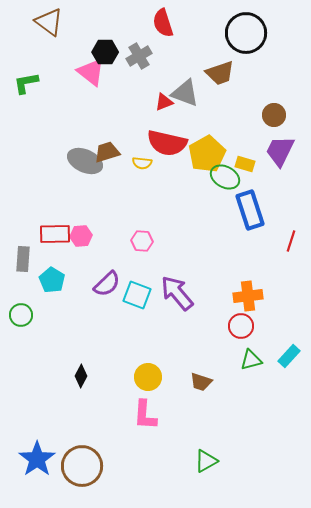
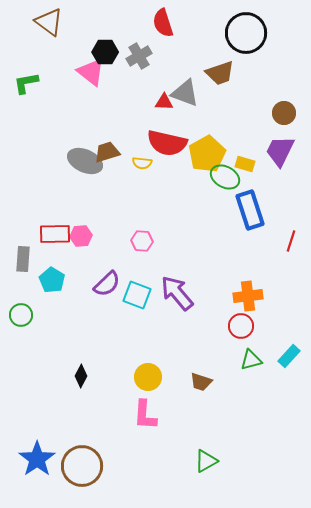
red triangle at (164, 102): rotated 24 degrees clockwise
brown circle at (274, 115): moved 10 px right, 2 px up
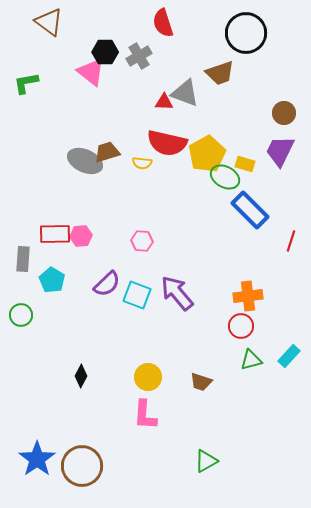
blue rectangle at (250, 210): rotated 27 degrees counterclockwise
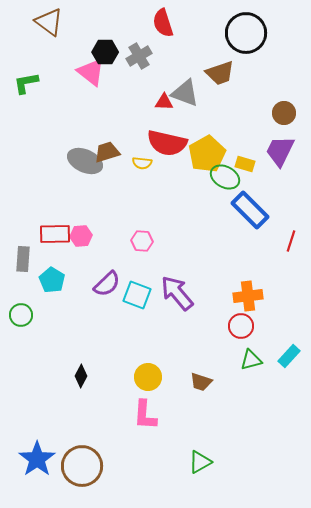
green triangle at (206, 461): moved 6 px left, 1 px down
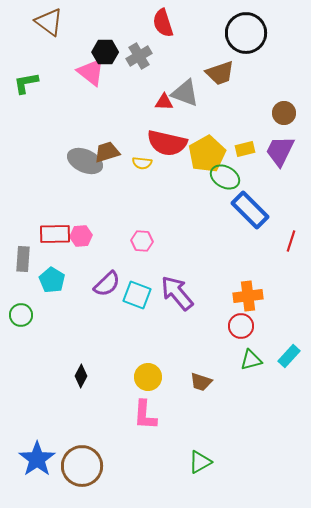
yellow rectangle at (245, 164): moved 15 px up; rotated 30 degrees counterclockwise
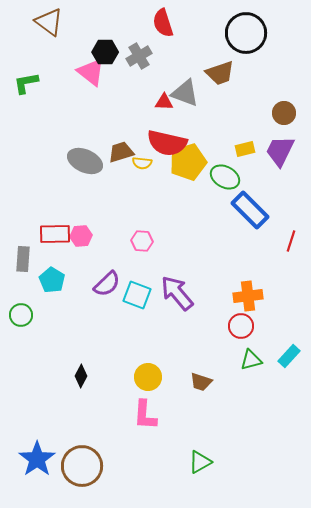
brown trapezoid at (107, 152): moved 14 px right
yellow pentagon at (207, 154): moved 19 px left, 8 px down; rotated 12 degrees clockwise
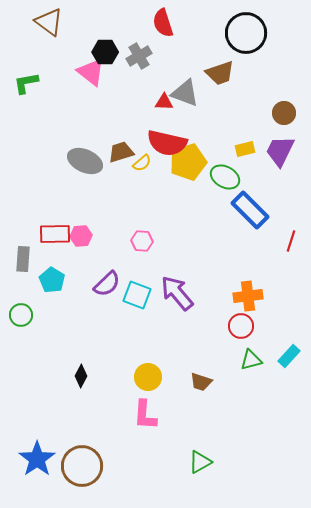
yellow semicircle at (142, 163): rotated 48 degrees counterclockwise
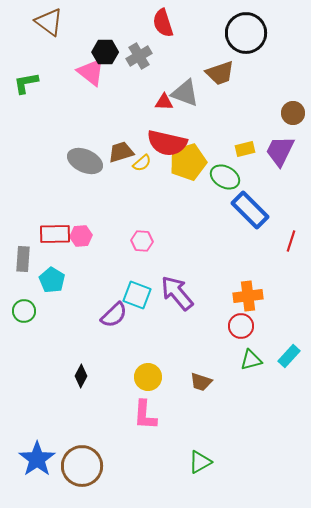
brown circle at (284, 113): moved 9 px right
purple semicircle at (107, 284): moved 7 px right, 31 px down
green circle at (21, 315): moved 3 px right, 4 px up
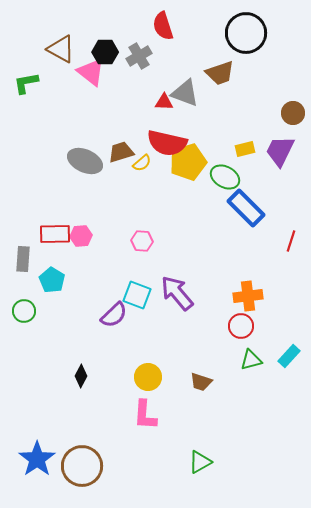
brown triangle at (49, 22): moved 12 px right, 27 px down; rotated 8 degrees counterclockwise
red semicircle at (163, 23): moved 3 px down
blue rectangle at (250, 210): moved 4 px left, 2 px up
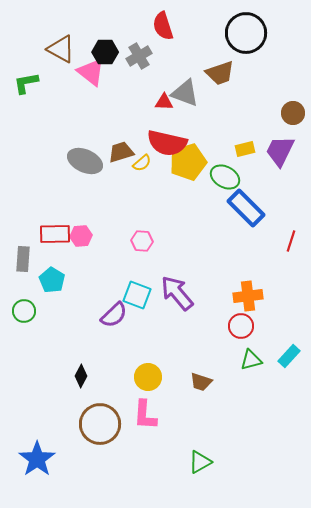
brown circle at (82, 466): moved 18 px right, 42 px up
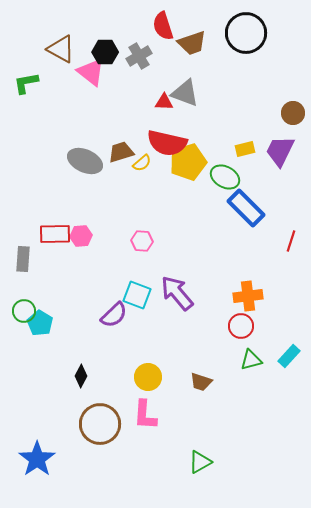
brown trapezoid at (220, 73): moved 28 px left, 30 px up
cyan pentagon at (52, 280): moved 12 px left, 43 px down
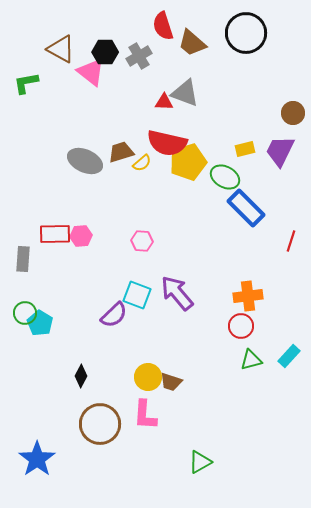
brown trapezoid at (192, 43): rotated 60 degrees clockwise
green circle at (24, 311): moved 1 px right, 2 px down
brown trapezoid at (201, 382): moved 30 px left
